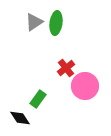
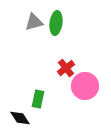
gray triangle: rotated 18 degrees clockwise
green rectangle: rotated 24 degrees counterclockwise
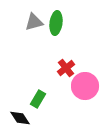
green rectangle: rotated 18 degrees clockwise
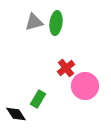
black diamond: moved 4 px left, 4 px up
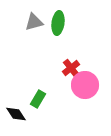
green ellipse: moved 2 px right
red cross: moved 5 px right
pink circle: moved 1 px up
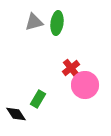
green ellipse: moved 1 px left
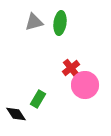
green ellipse: moved 3 px right
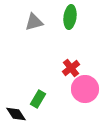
green ellipse: moved 10 px right, 6 px up
pink circle: moved 4 px down
